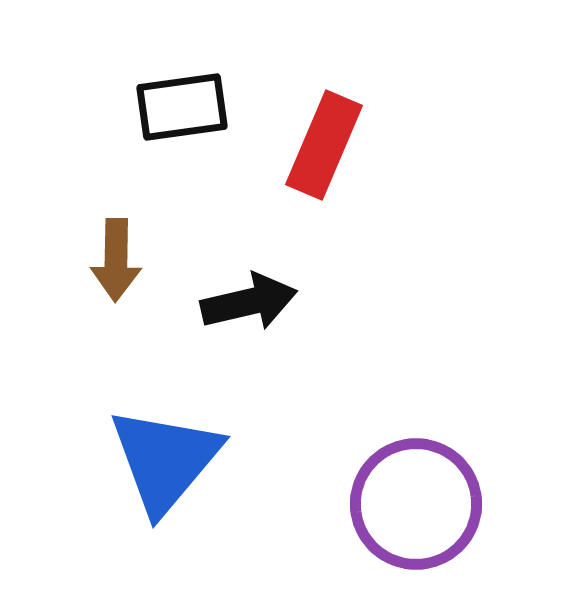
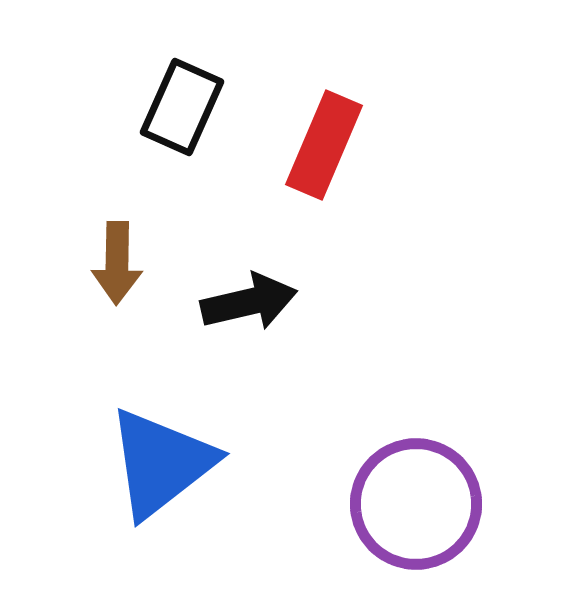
black rectangle: rotated 58 degrees counterclockwise
brown arrow: moved 1 px right, 3 px down
blue triangle: moved 4 px left, 3 px down; rotated 12 degrees clockwise
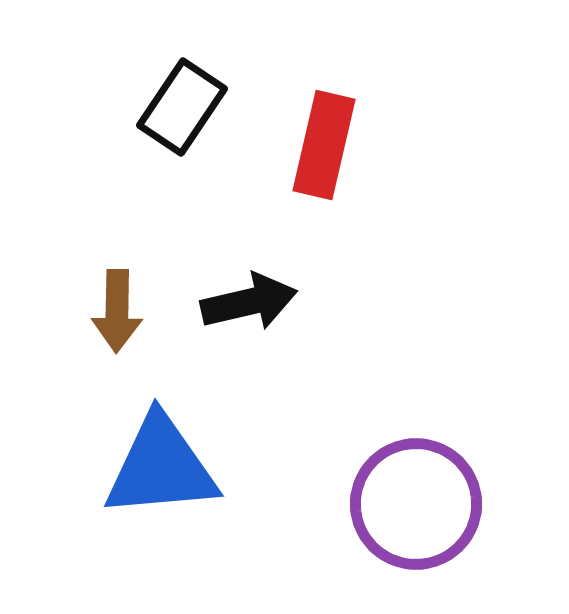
black rectangle: rotated 10 degrees clockwise
red rectangle: rotated 10 degrees counterclockwise
brown arrow: moved 48 px down
blue triangle: moved 4 px down; rotated 33 degrees clockwise
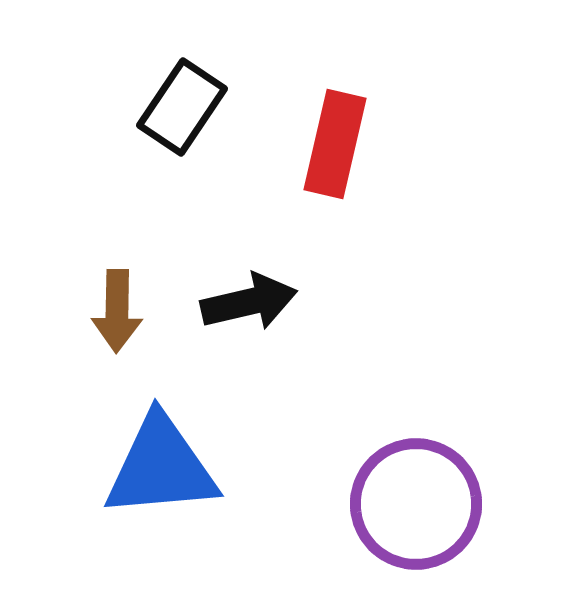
red rectangle: moved 11 px right, 1 px up
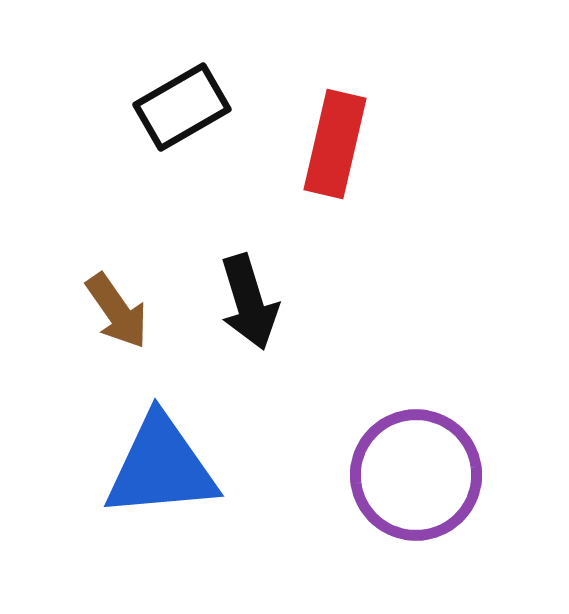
black rectangle: rotated 26 degrees clockwise
black arrow: rotated 86 degrees clockwise
brown arrow: rotated 36 degrees counterclockwise
purple circle: moved 29 px up
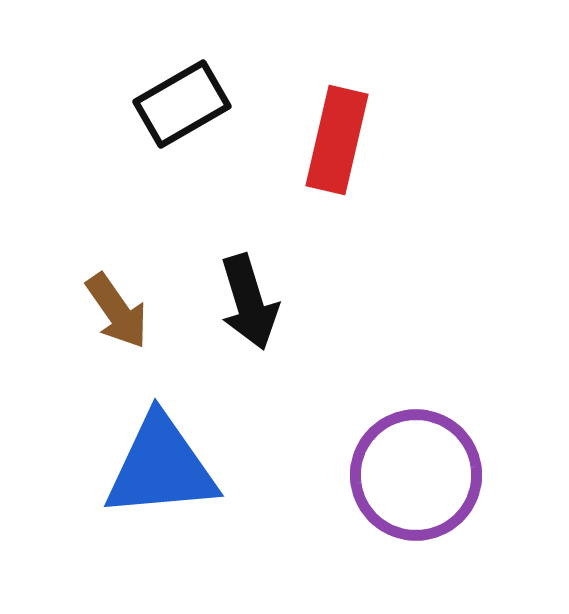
black rectangle: moved 3 px up
red rectangle: moved 2 px right, 4 px up
